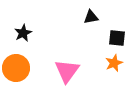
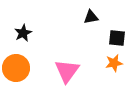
orange star: rotated 12 degrees clockwise
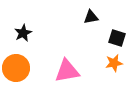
black square: rotated 12 degrees clockwise
pink triangle: rotated 44 degrees clockwise
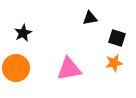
black triangle: moved 1 px left, 1 px down
pink triangle: moved 2 px right, 2 px up
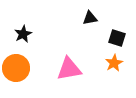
black star: moved 1 px down
orange star: rotated 18 degrees counterclockwise
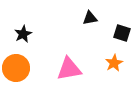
black square: moved 5 px right, 5 px up
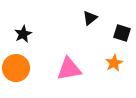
black triangle: rotated 28 degrees counterclockwise
